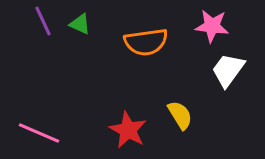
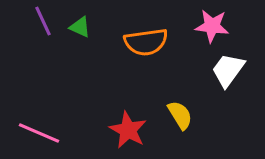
green triangle: moved 3 px down
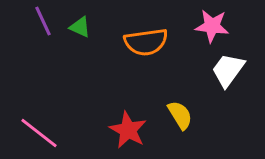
pink line: rotated 15 degrees clockwise
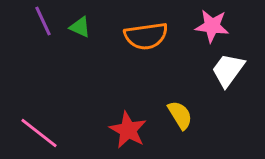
orange semicircle: moved 6 px up
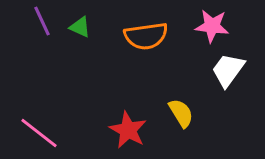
purple line: moved 1 px left
yellow semicircle: moved 1 px right, 2 px up
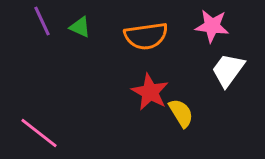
red star: moved 22 px right, 38 px up
